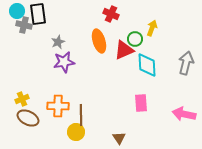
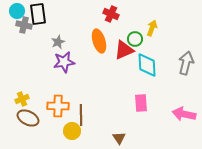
yellow circle: moved 4 px left, 1 px up
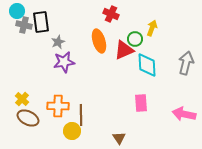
black rectangle: moved 3 px right, 8 px down
yellow cross: rotated 24 degrees counterclockwise
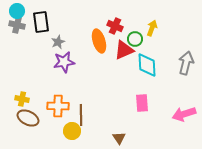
red cross: moved 4 px right, 12 px down
gray cross: moved 7 px left
yellow cross: rotated 32 degrees counterclockwise
pink rectangle: moved 1 px right
pink arrow: rotated 30 degrees counterclockwise
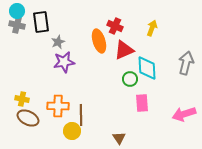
green circle: moved 5 px left, 40 px down
cyan diamond: moved 3 px down
